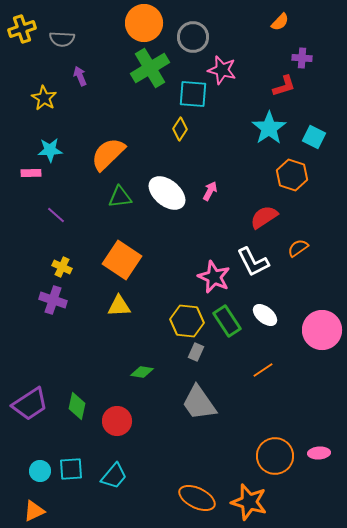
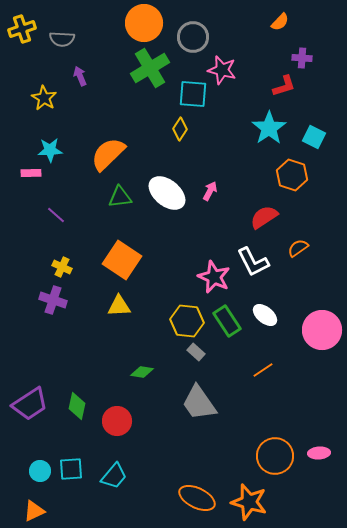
gray rectangle at (196, 352): rotated 72 degrees counterclockwise
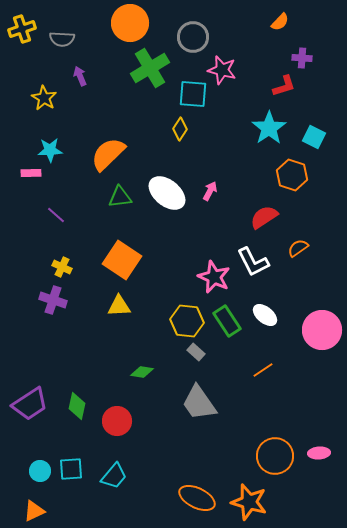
orange circle at (144, 23): moved 14 px left
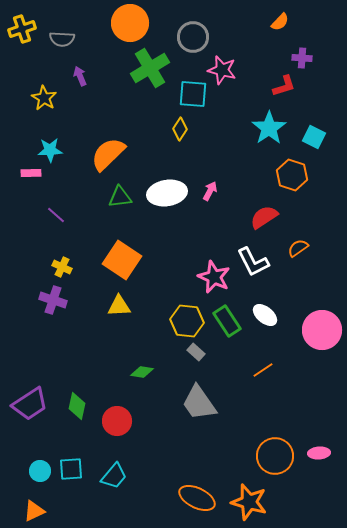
white ellipse at (167, 193): rotated 48 degrees counterclockwise
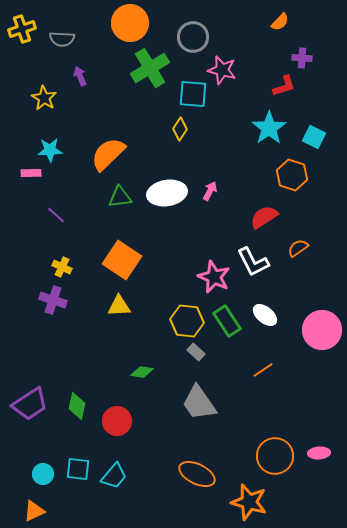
cyan square at (71, 469): moved 7 px right; rotated 10 degrees clockwise
cyan circle at (40, 471): moved 3 px right, 3 px down
orange ellipse at (197, 498): moved 24 px up
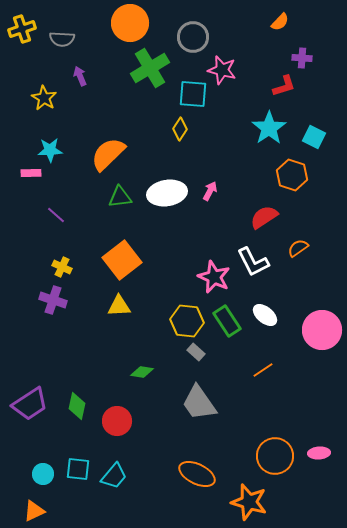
orange square at (122, 260): rotated 18 degrees clockwise
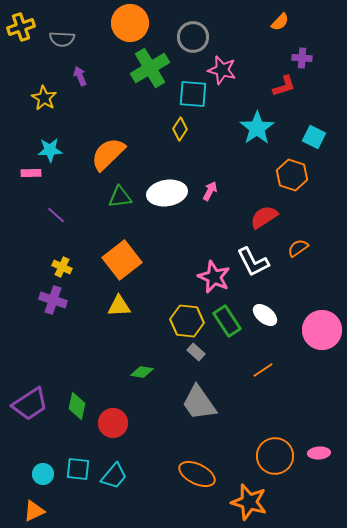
yellow cross at (22, 29): moved 1 px left, 2 px up
cyan star at (269, 128): moved 12 px left
red circle at (117, 421): moved 4 px left, 2 px down
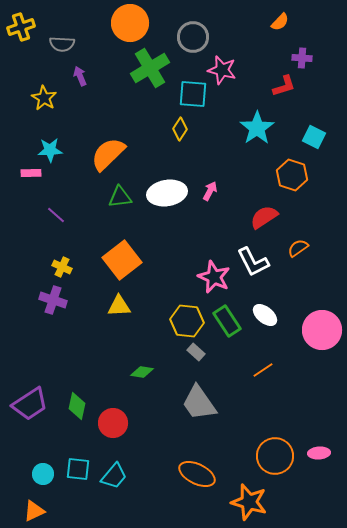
gray semicircle at (62, 39): moved 5 px down
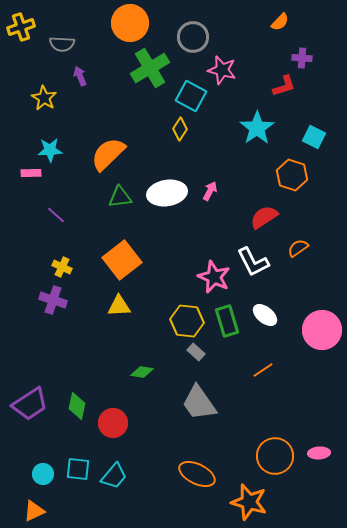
cyan square at (193, 94): moved 2 px left, 2 px down; rotated 24 degrees clockwise
green rectangle at (227, 321): rotated 16 degrees clockwise
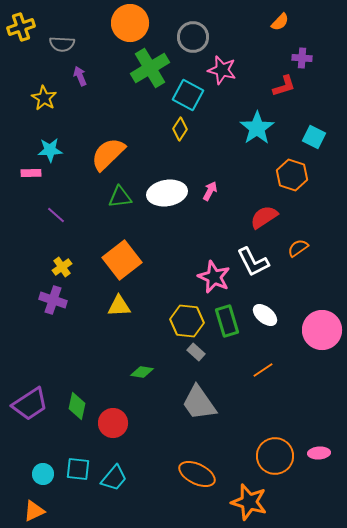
cyan square at (191, 96): moved 3 px left, 1 px up
yellow cross at (62, 267): rotated 30 degrees clockwise
cyan trapezoid at (114, 476): moved 2 px down
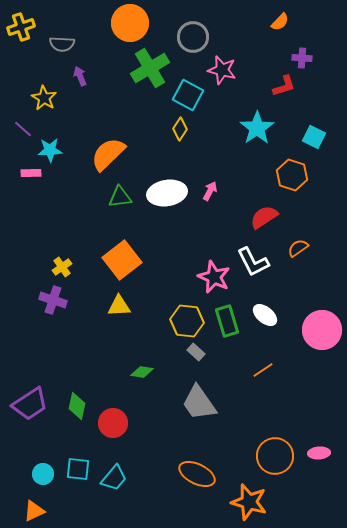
purple line at (56, 215): moved 33 px left, 86 px up
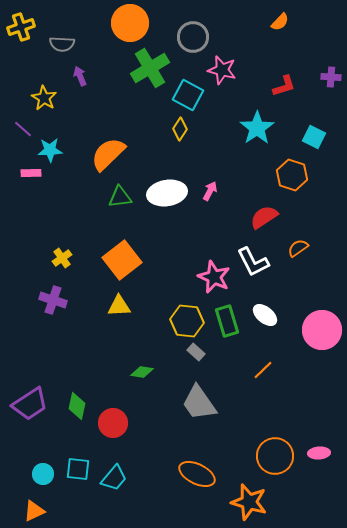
purple cross at (302, 58): moved 29 px right, 19 px down
yellow cross at (62, 267): moved 9 px up
orange line at (263, 370): rotated 10 degrees counterclockwise
